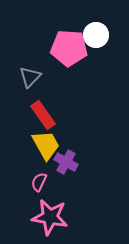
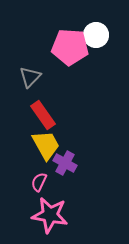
pink pentagon: moved 1 px right, 1 px up
purple cross: moved 1 px left, 1 px down
pink star: moved 2 px up
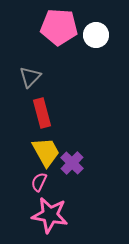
pink pentagon: moved 11 px left, 20 px up
red rectangle: moved 1 px left, 2 px up; rotated 20 degrees clockwise
yellow trapezoid: moved 7 px down
purple cross: moved 7 px right; rotated 15 degrees clockwise
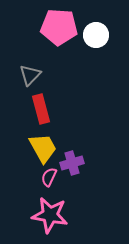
gray triangle: moved 2 px up
red rectangle: moved 1 px left, 4 px up
yellow trapezoid: moved 3 px left, 4 px up
purple cross: rotated 30 degrees clockwise
pink semicircle: moved 10 px right, 5 px up
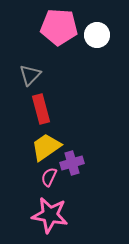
white circle: moved 1 px right
yellow trapezoid: moved 3 px right, 1 px up; rotated 96 degrees counterclockwise
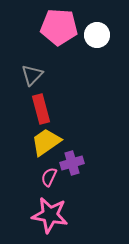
gray triangle: moved 2 px right
yellow trapezoid: moved 5 px up
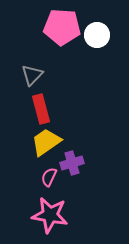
pink pentagon: moved 3 px right
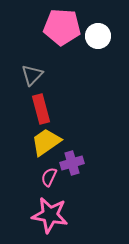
white circle: moved 1 px right, 1 px down
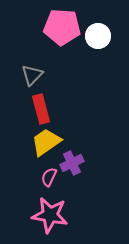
purple cross: rotated 10 degrees counterclockwise
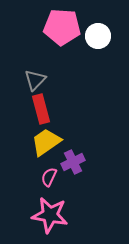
gray triangle: moved 3 px right, 5 px down
purple cross: moved 1 px right, 1 px up
